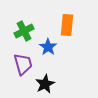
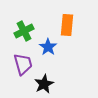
black star: moved 1 px left
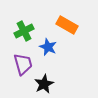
orange rectangle: rotated 65 degrees counterclockwise
blue star: rotated 12 degrees counterclockwise
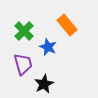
orange rectangle: rotated 20 degrees clockwise
green cross: rotated 18 degrees counterclockwise
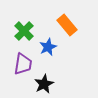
blue star: rotated 24 degrees clockwise
purple trapezoid: rotated 25 degrees clockwise
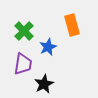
orange rectangle: moved 5 px right; rotated 25 degrees clockwise
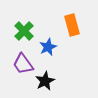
purple trapezoid: rotated 135 degrees clockwise
black star: moved 1 px right, 3 px up
